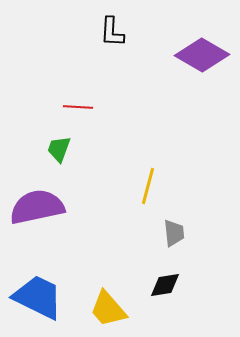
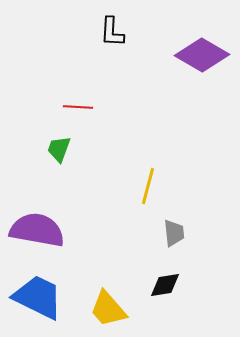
purple semicircle: moved 23 px down; rotated 22 degrees clockwise
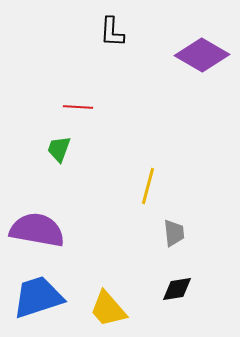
black diamond: moved 12 px right, 4 px down
blue trapezoid: rotated 44 degrees counterclockwise
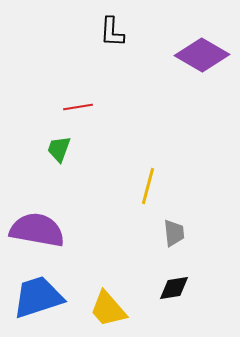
red line: rotated 12 degrees counterclockwise
black diamond: moved 3 px left, 1 px up
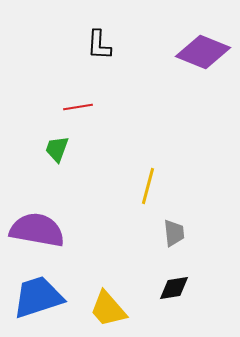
black L-shape: moved 13 px left, 13 px down
purple diamond: moved 1 px right, 3 px up; rotated 8 degrees counterclockwise
green trapezoid: moved 2 px left
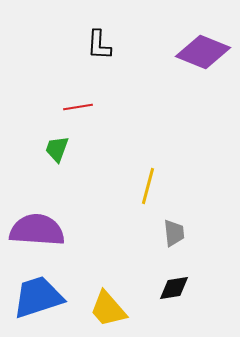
purple semicircle: rotated 6 degrees counterclockwise
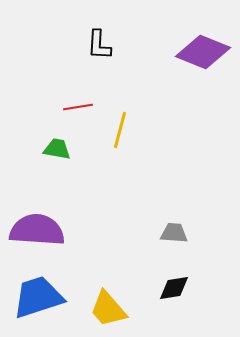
green trapezoid: rotated 80 degrees clockwise
yellow line: moved 28 px left, 56 px up
gray trapezoid: rotated 80 degrees counterclockwise
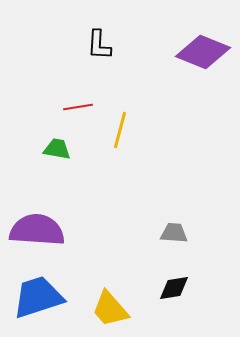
yellow trapezoid: moved 2 px right
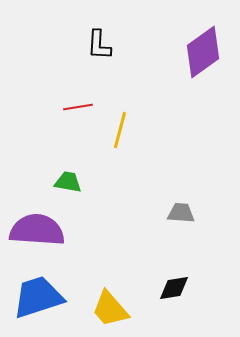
purple diamond: rotated 58 degrees counterclockwise
green trapezoid: moved 11 px right, 33 px down
gray trapezoid: moved 7 px right, 20 px up
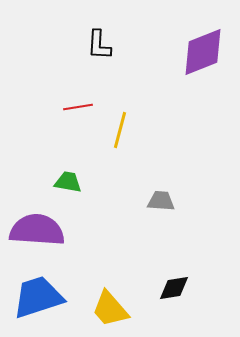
purple diamond: rotated 14 degrees clockwise
gray trapezoid: moved 20 px left, 12 px up
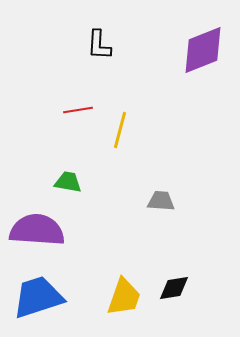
purple diamond: moved 2 px up
red line: moved 3 px down
yellow trapezoid: moved 14 px right, 12 px up; rotated 120 degrees counterclockwise
